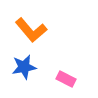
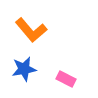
blue star: moved 2 px down
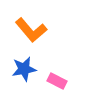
pink rectangle: moved 9 px left, 2 px down
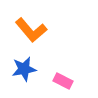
pink rectangle: moved 6 px right
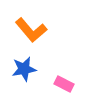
pink rectangle: moved 1 px right, 3 px down
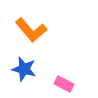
blue star: rotated 25 degrees clockwise
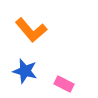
blue star: moved 1 px right, 2 px down
